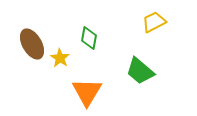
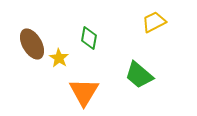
yellow star: moved 1 px left
green trapezoid: moved 1 px left, 4 px down
orange triangle: moved 3 px left
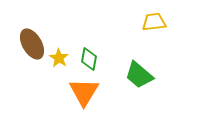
yellow trapezoid: rotated 20 degrees clockwise
green diamond: moved 21 px down
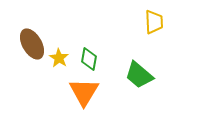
yellow trapezoid: rotated 95 degrees clockwise
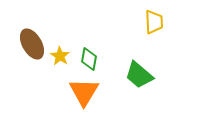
yellow star: moved 1 px right, 2 px up
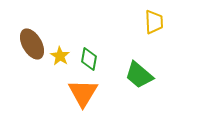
orange triangle: moved 1 px left, 1 px down
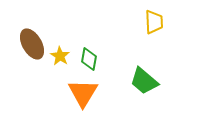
green trapezoid: moved 5 px right, 6 px down
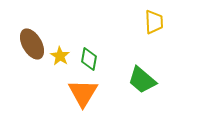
green trapezoid: moved 2 px left, 1 px up
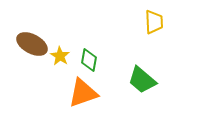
brown ellipse: rotated 32 degrees counterclockwise
green diamond: moved 1 px down
orange triangle: rotated 40 degrees clockwise
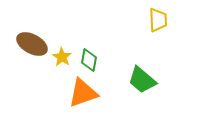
yellow trapezoid: moved 4 px right, 2 px up
yellow star: moved 2 px right, 1 px down
